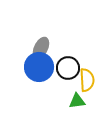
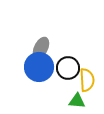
green triangle: rotated 12 degrees clockwise
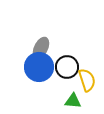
black circle: moved 1 px left, 1 px up
yellow semicircle: rotated 15 degrees counterclockwise
green triangle: moved 4 px left
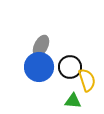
gray ellipse: moved 2 px up
black circle: moved 3 px right
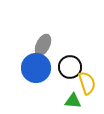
gray ellipse: moved 2 px right, 1 px up
blue circle: moved 3 px left, 1 px down
yellow semicircle: moved 3 px down
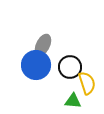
blue circle: moved 3 px up
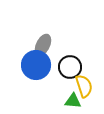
yellow semicircle: moved 3 px left, 3 px down
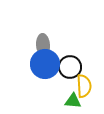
gray ellipse: rotated 30 degrees counterclockwise
blue circle: moved 9 px right, 1 px up
yellow semicircle: rotated 15 degrees clockwise
